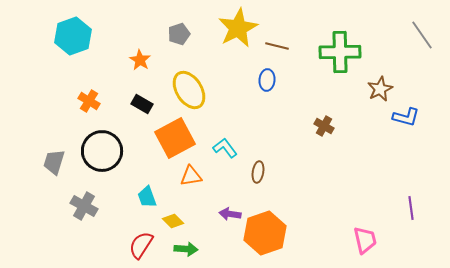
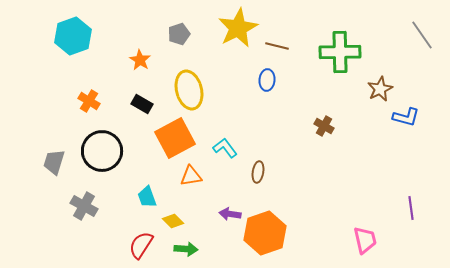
yellow ellipse: rotated 18 degrees clockwise
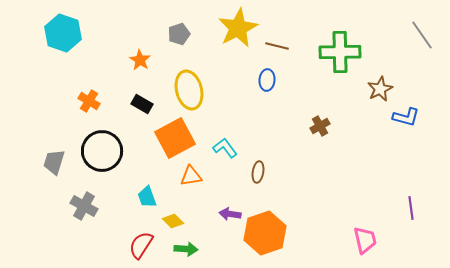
cyan hexagon: moved 10 px left, 3 px up; rotated 21 degrees counterclockwise
brown cross: moved 4 px left; rotated 30 degrees clockwise
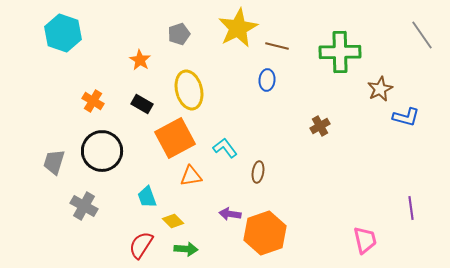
orange cross: moved 4 px right
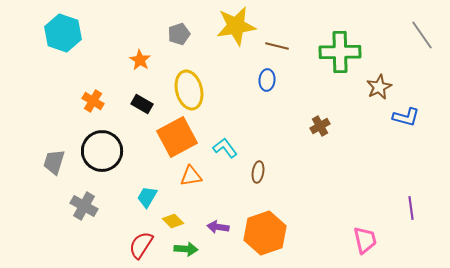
yellow star: moved 2 px left, 2 px up; rotated 18 degrees clockwise
brown star: moved 1 px left, 2 px up
orange square: moved 2 px right, 1 px up
cyan trapezoid: rotated 50 degrees clockwise
purple arrow: moved 12 px left, 13 px down
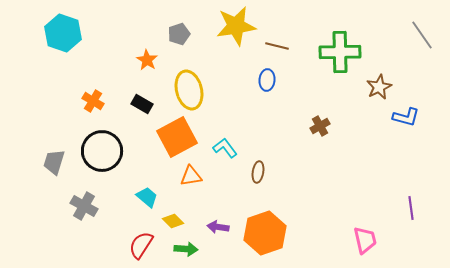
orange star: moved 7 px right
cyan trapezoid: rotated 100 degrees clockwise
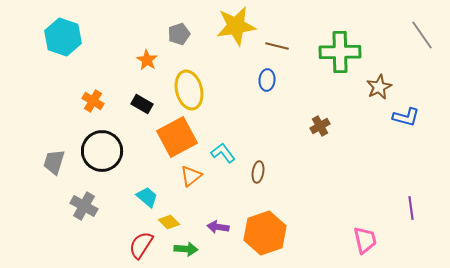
cyan hexagon: moved 4 px down
cyan L-shape: moved 2 px left, 5 px down
orange triangle: rotated 30 degrees counterclockwise
yellow diamond: moved 4 px left, 1 px down
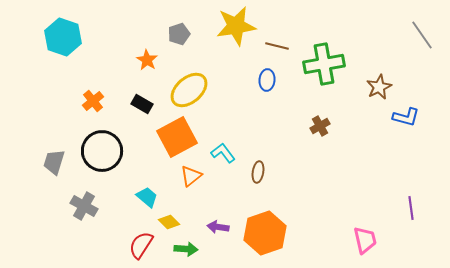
green cross: moved 16 px left, 12 px down; rotated 9 degrees counterclockwise
yellow ellipse: rotated 63 degrees clockwise
orange cross: rotated 20 degrees clockwise
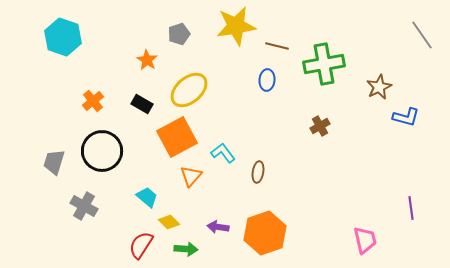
orange triangle: rotated 10 degrees counterclockwise
